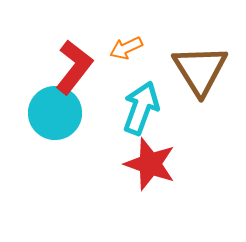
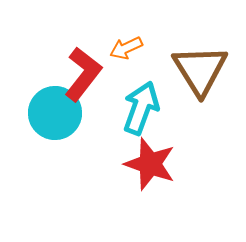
red L-shape: moved 9 px right, 7 px down
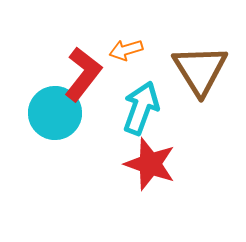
orange arrow: moved 2 px down; rotated 8 degrees clockwise
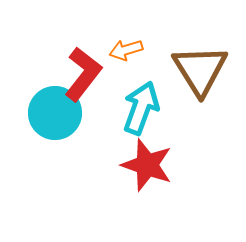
red star: moved 3 px left, 1 px down
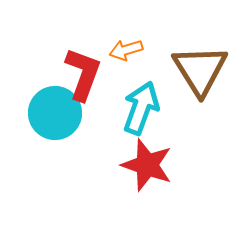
red L-shape: rotated 18 degrees counterclockwise
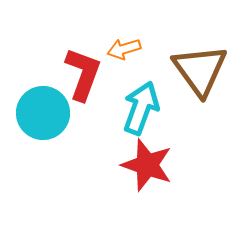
orange arrow: moved 2 px left, 1 px up
brown triangle: rotated 4 degrees counterclockwise
cyan circle: moved 12 px left
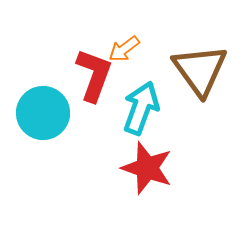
orange arrow: rotated 20 degrees counterclockwise
red L-shape: moved 11 px right, 1 px down
red star: moved 3 px down
